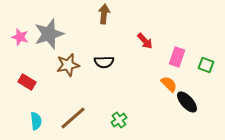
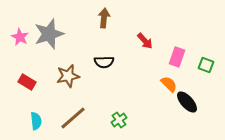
brown arrow: moved 4 px down
pink star: rotated 12 degrees clockwise
brown star: moved 11 px down
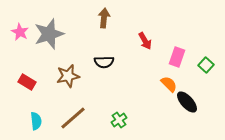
pink star: moved 5 px up
red arrow: rotated 12 degrees clockwise
green square: rotated 21 degrees clockwise
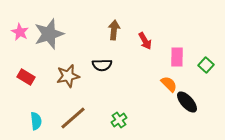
brown arrow: moved 10 px right, 12 px down
pink rectangle: rotated 18 degrees counterclockwise
black semicircle: moved 2 px left, 3 px down
red rectangle: moved 1 px left, 5 px up
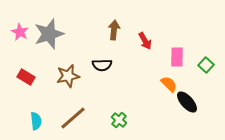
green cross: rotated 14 degrees counterclockwise
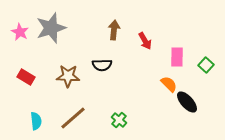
gray star: moved 2 px right, 6 px up
brown star: rotated 15 degrees clockwise
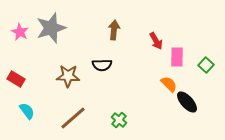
red arrow: moved 11 px right
red rectangle: moved 10 px left, 2 px down
cyan semicircle: moved 9 px left, 10 px up; rotated 30 degrees counterclockwise
